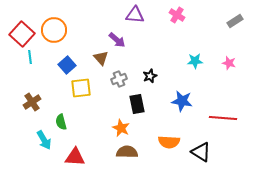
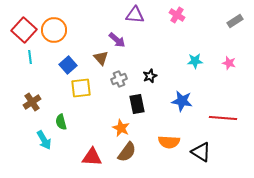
red square: moved 2 px right, 4 px up
blue square: moved 1 px right
brown semicircle: rotated 125 degrees clockwise
red triangle: moved 17 px right
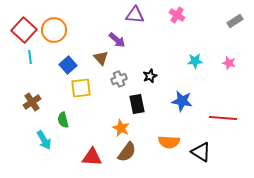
green semicircle: moved 2 px right, 2 px up
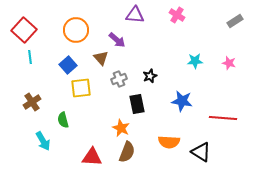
orange circle: moved 22 px right
cyan arrow: moved 1 px left, 1 px down
brown semicircle: rotated 15 degrees counterclockwise
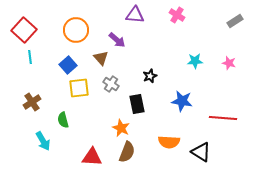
gray cross: moved 8 px left, 5 px down; rotated 35 degrees counterclockwise
yellow square: moved 2 px left
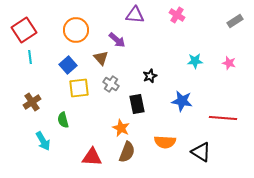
red square: rotated 15 degrees clockwise
orange semicircle: moved 4 px left
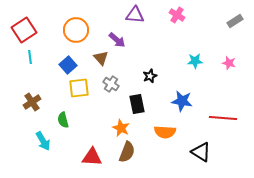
orange semicircle: moved 10 px up
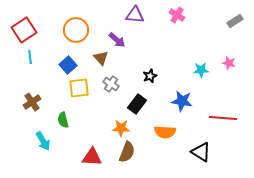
cyan star: moved 6 px right, 9 px down
black rectangle: rotated 48 degrees clockwise
orange star: rotated 24 degrees counterclockwise
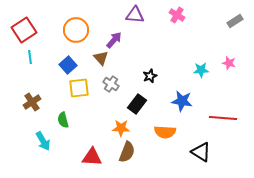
purple arrow: moved 3 px left; rotated 90 degrees counterclockwise
